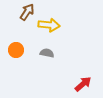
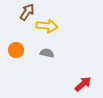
yellow arrow: moved 2 px left, 1 px down
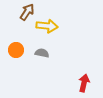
gray semicircle: moved 5 px left
red arrow: moved 1 px right, 1 px up; rotated 36 degrees counterclockwise
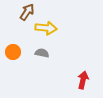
yellow arrow: moved 1 px left, 2 px down
orange circle: moved 3 px left, 2 px down
red arrow: moved 1 px left, 3 px up
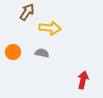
yellow arrow: moved 4 px right
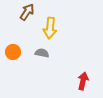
yellow arrow: rotated 90 degrees clockwise
red arrow: moved 1 px down
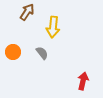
yellow arrow: moved 3 px right, 1 px up
gray semicircle: rotated 40 degrees clockwise
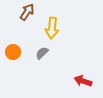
yellow arrow: moved 1 px left, 1 px down
gray semicircle: rotated 96 degrees counterclockwise
red arrow: rotated 84 degrees counterclockwise
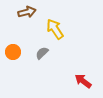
brown arrow: rotated 42 degrees clockwise
yellow arrow: moved 3 px right, 1 px down; rotated 140 degrees clockwise
red arrow: rotated 18 degrees clockwise
